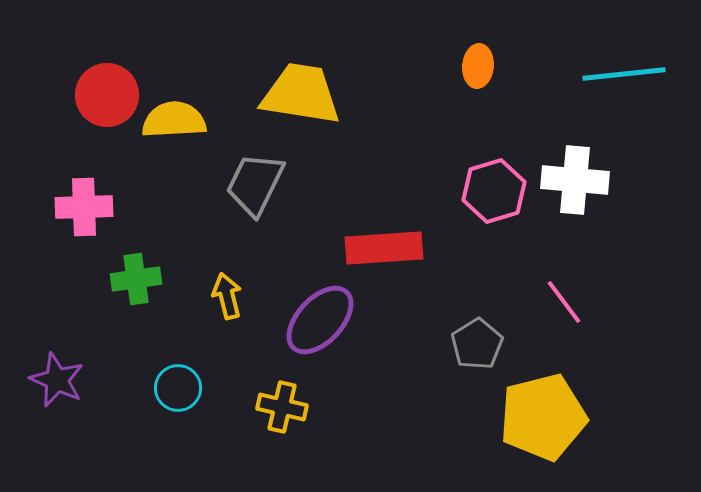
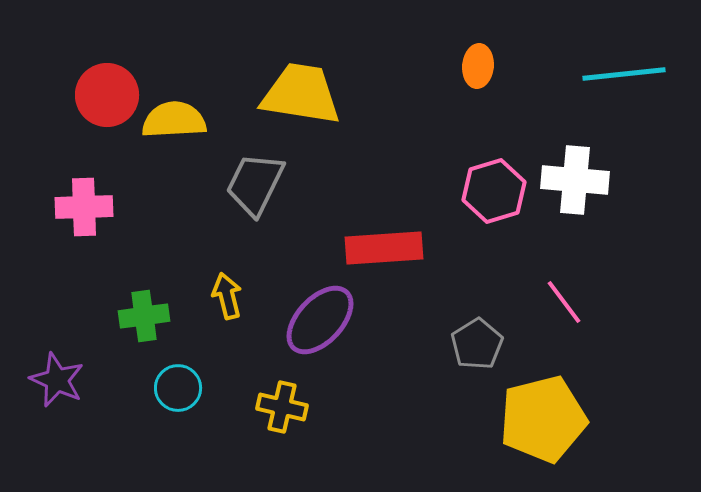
green cross: moved 8 px right, 37 px down
yellow pentagon: moved 2 px down
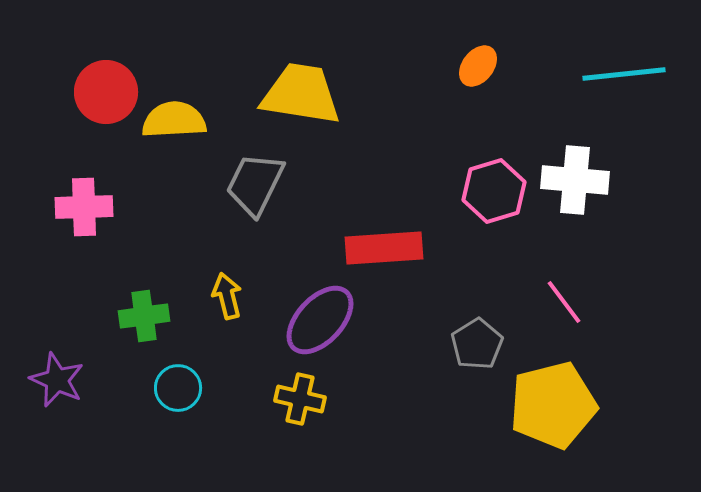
orange ellipse: rotated 33 degrees clockwise
red circle: moved 1 px left, 3 px up
yellow cross: moved 18 px right, 8 px up
yellow pentagon: moved 10 px right, 14 px up
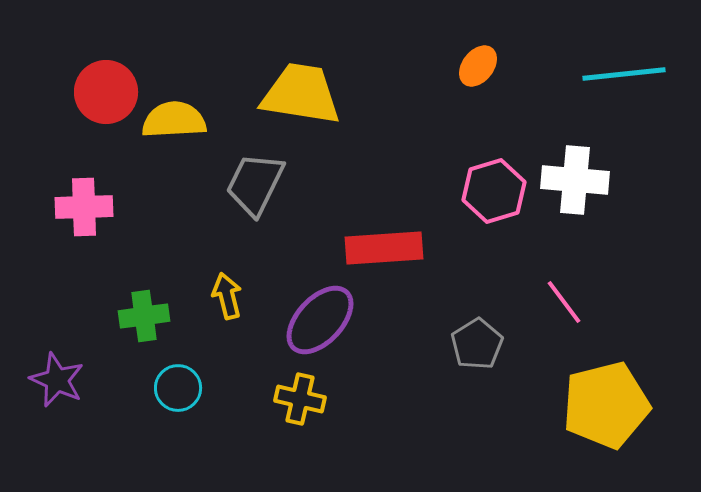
yellow pentagon: moved 53 px right
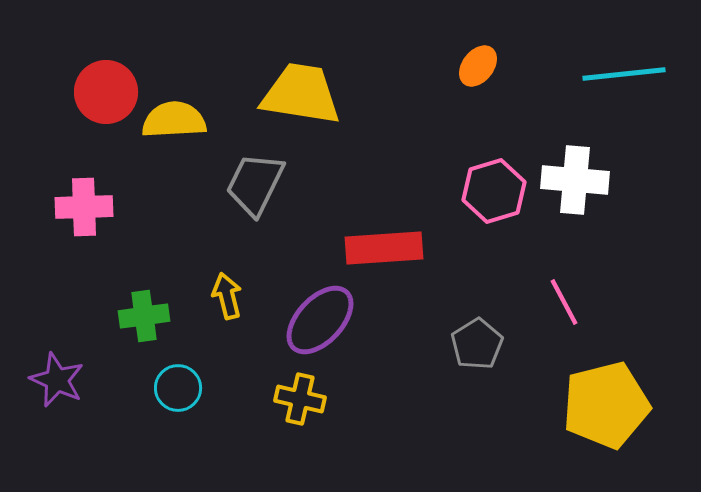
pink line: rotated 9 degrees clockwise
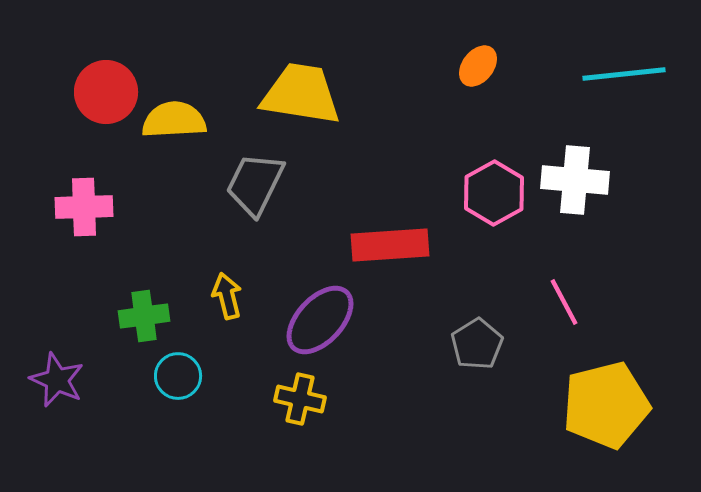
pink hexagon: moved 2 px down; rotated 12 degrees counterclockwise
red rectangle: moved 6 px right, 3 px up
cyan circle: moved 12 px up
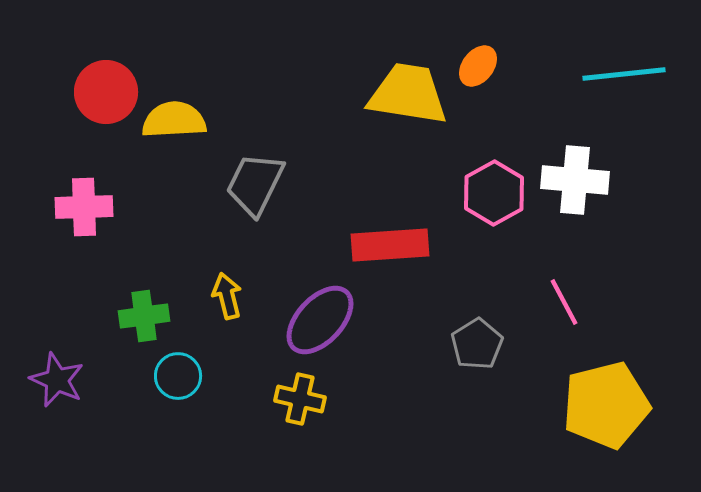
yellow trapezoid: moved 107 px right
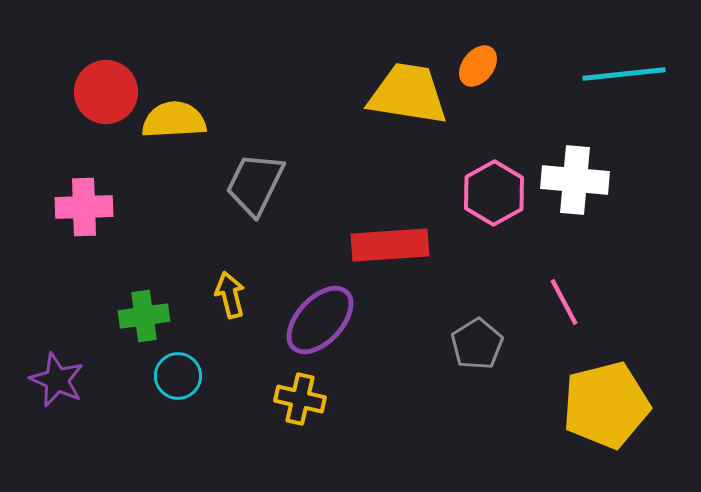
yellow arrow: moved 3 px right, 1 px up
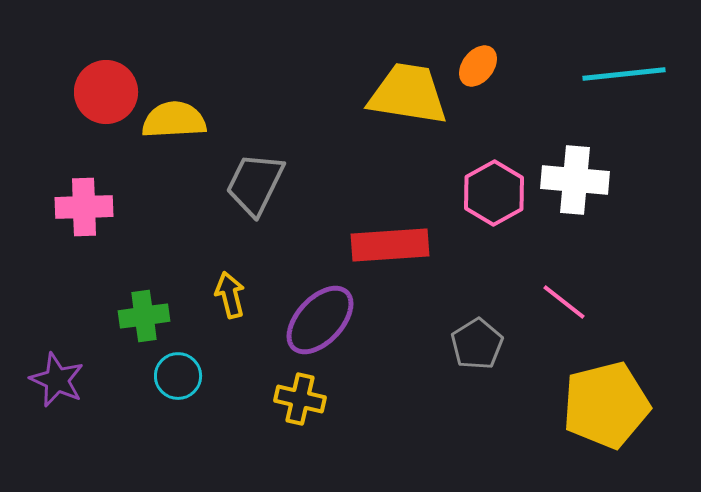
pink line: rotated 24 degrees counterclockwise
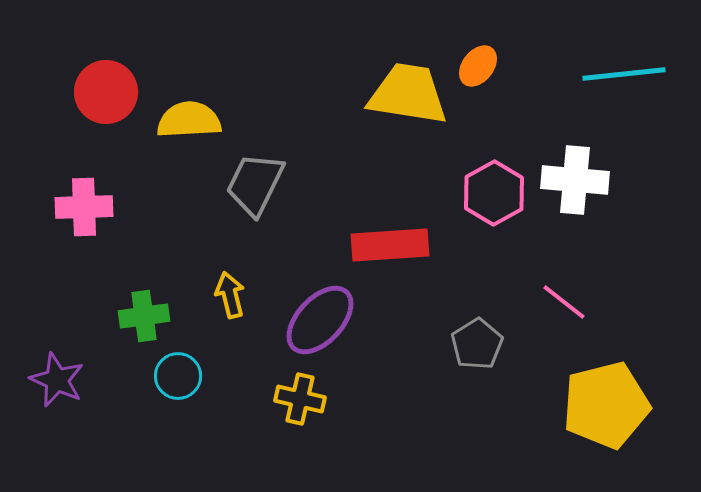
yellow semicircle: moved 15 px right
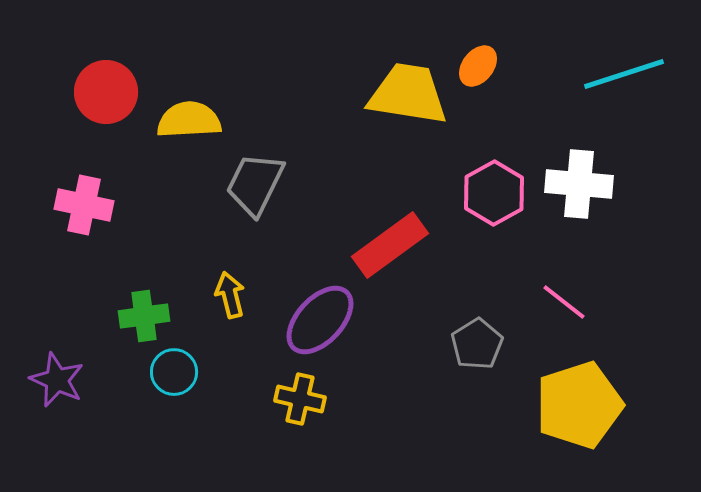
cyan line: rotated 12 degrees counterclockwise
white cross: moved 4 px right, 4 px down
pink cross: moved 2 px up; rotated 14 degrees clockwise
red rectangle: rotated 32 degrees counterclockwise
cyan circle: moved 4 px left, 4 px up
yellow pentagon: moved 27 px left; rotated 4 degrees counterclockwise
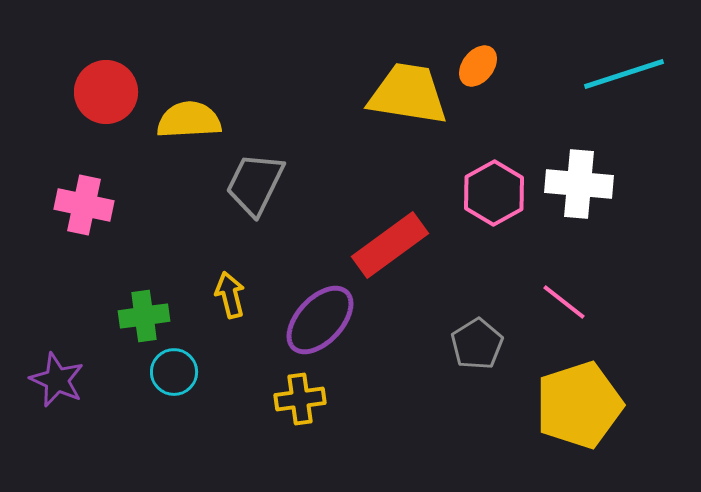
yellow cross: rotated 21 degrees counterclockwise
